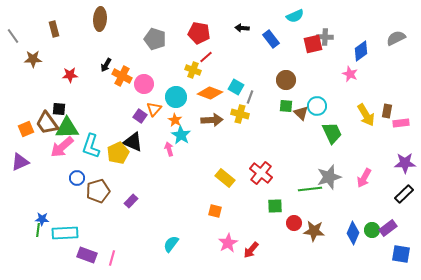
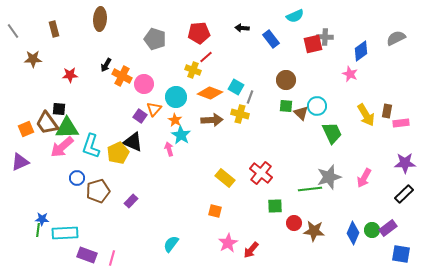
red pentagon at (199, 33): rotated 15 degrees counterclockwise
gray line at (13, 36): moved 5 px up
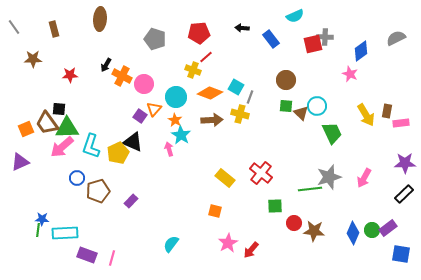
gray line at (13, 31): moved 1 px right, 4 px up
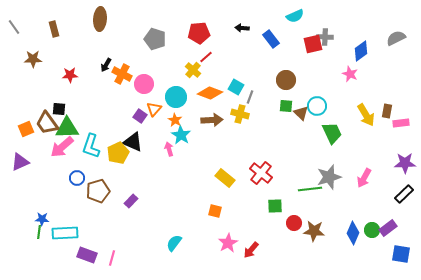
yellow cross at (193, 70): rotated 21 degrees clockwise
orange cross at (122, 76): moved 2 px up
green line at (38, 230): moved 1 px right, 2 px down
cyan semicircle at (171, 244): moved 3 px right, 1 px up
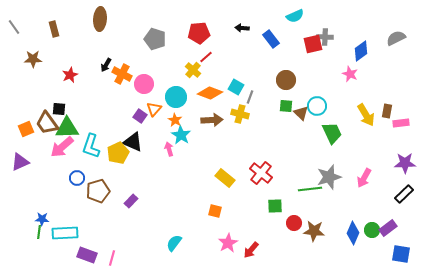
red star at (70, 75): rotated 21 degrees counterclockwise
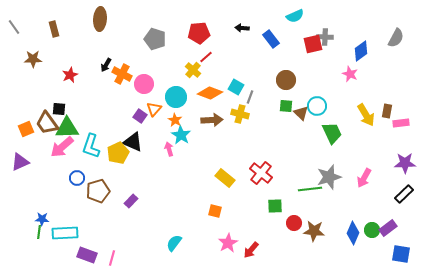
gray semicircle at (396, 38): rotated 144 degrees clockwise
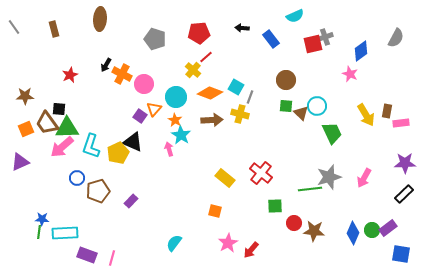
gray cross at (325, 37): rotated 21 degrees counterclockwise
brown star at (33, 59): moved 8 px left, 37 px down
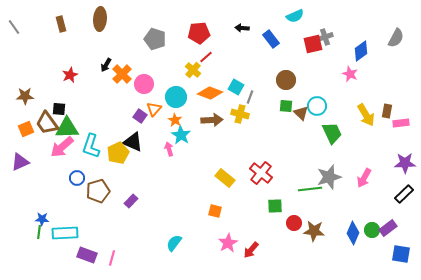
brown rectangle at (54, 29): moved 7 px right, 5 px up
orange cross at (122, 74): rotated 18 degrees clockwise
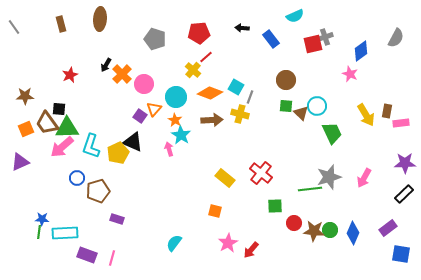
purple rectangle at (131, 201): moved 14 px left, 18 px down; rotated 64 degrees clockwise
green circle at (372, 230): moved 42 px left
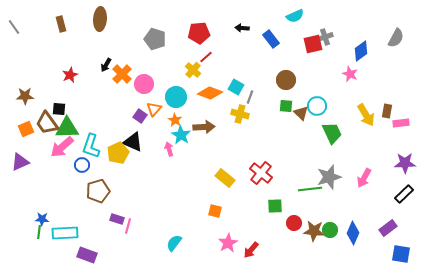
brown arrow at (212, 120): moved 8 px left, 7 px down
blue circle at (77, 178): moved 5 px right, 13 px up
pink line at (112, 258): moved 16 px right, 32 px up
